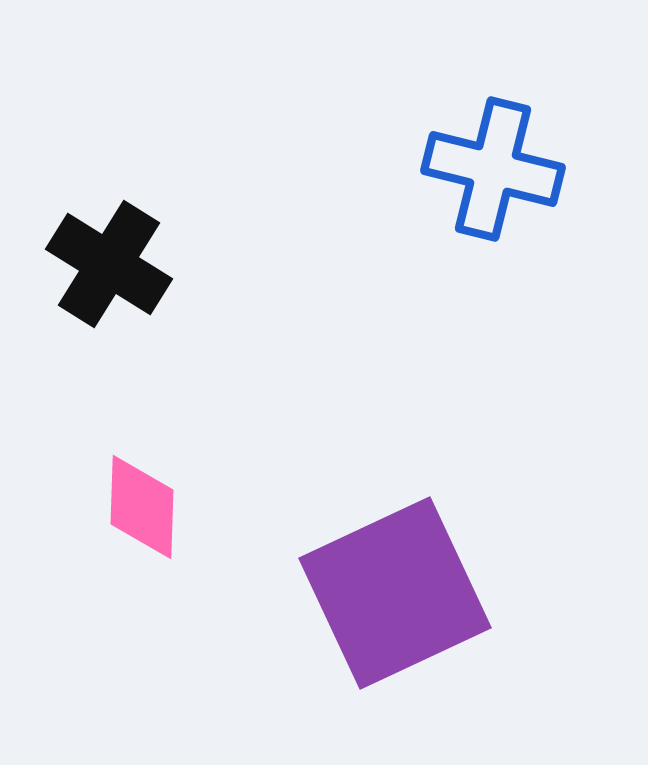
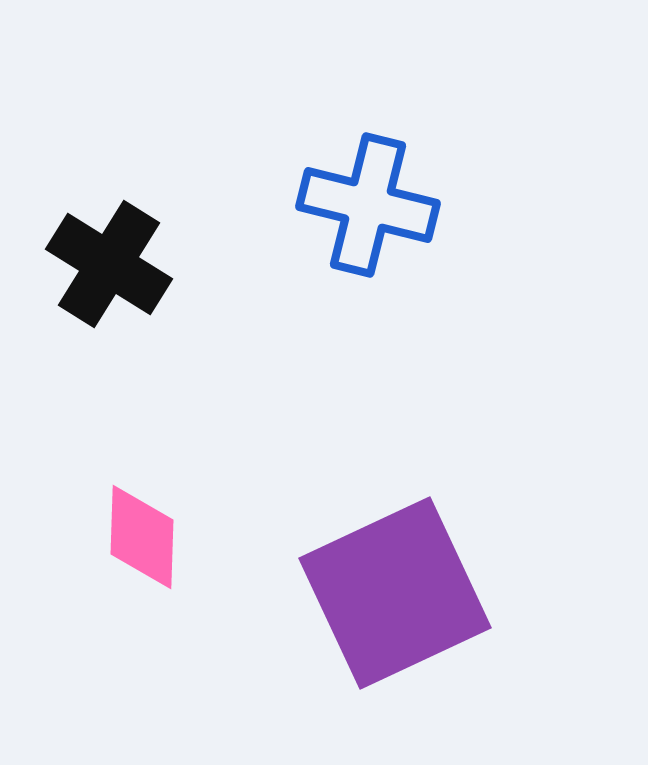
blue cross: moved 125 px left, 36 px down
pink diamond: moved 30 px down
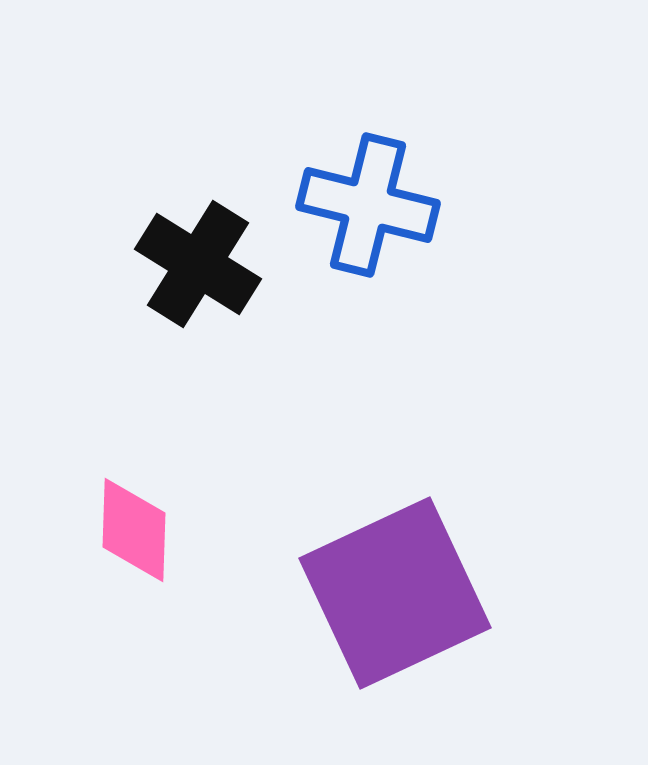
black cross: moved 89 px right
pink diamond: moved 8 px left, 7 px up
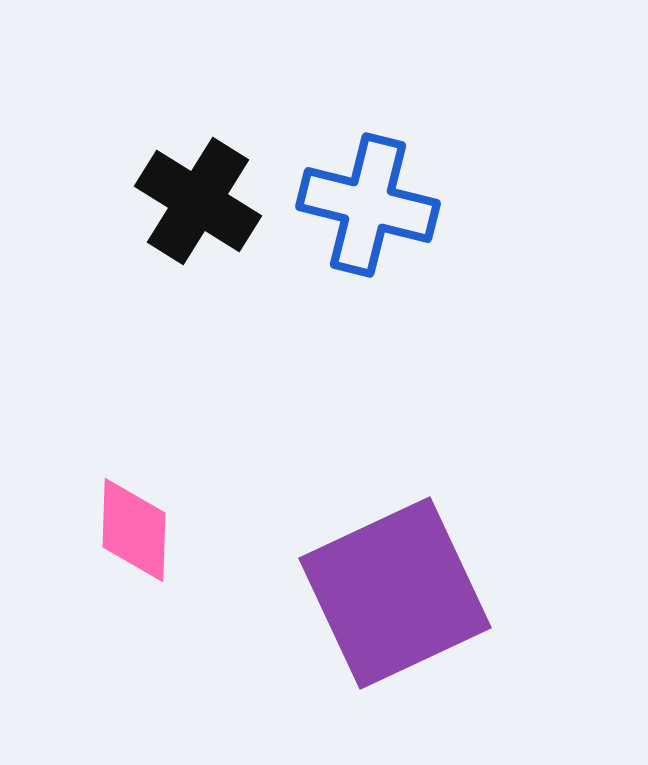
black cross: moved 63 px up
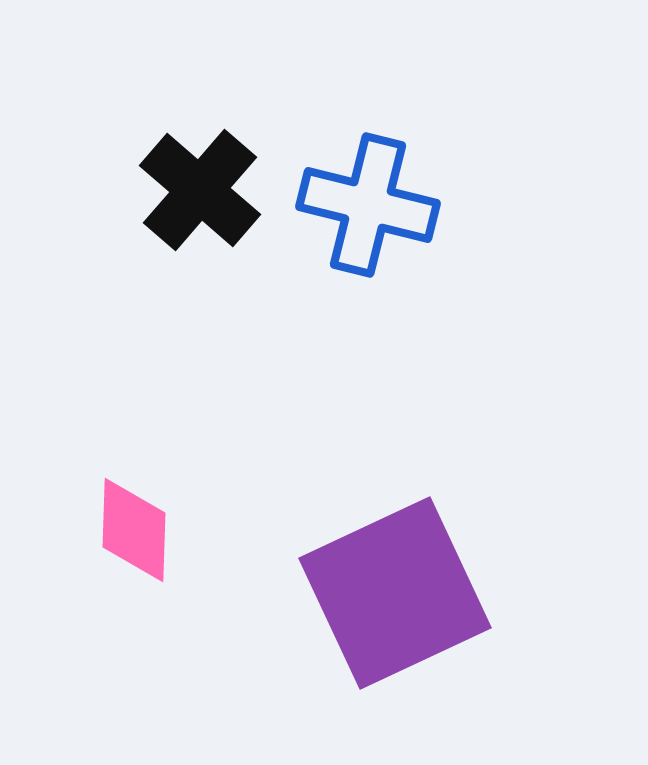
black cross: moved 2 px right, 11 px up; rotated 9 degrees clockwise
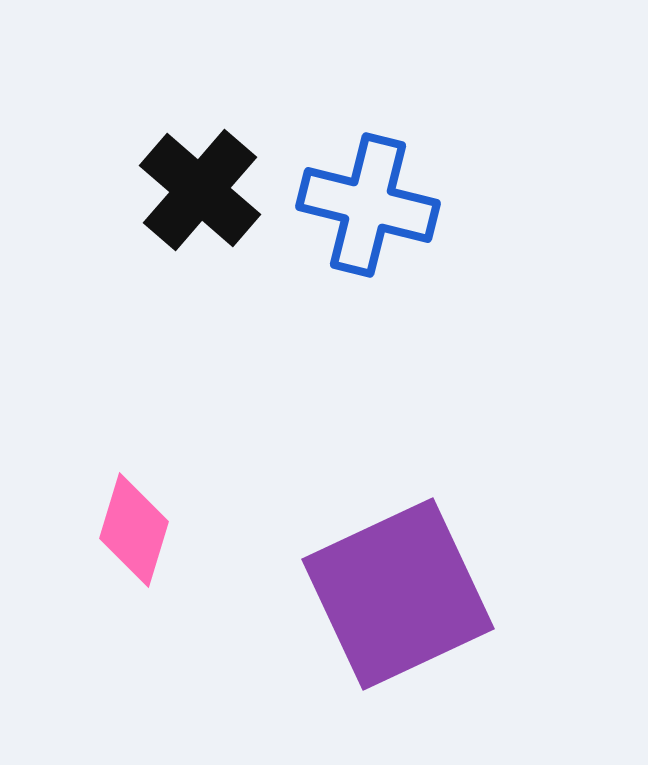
pink diamond: rotated 15 degrees clockwise
purple square: moved 3 px right, 1 px down
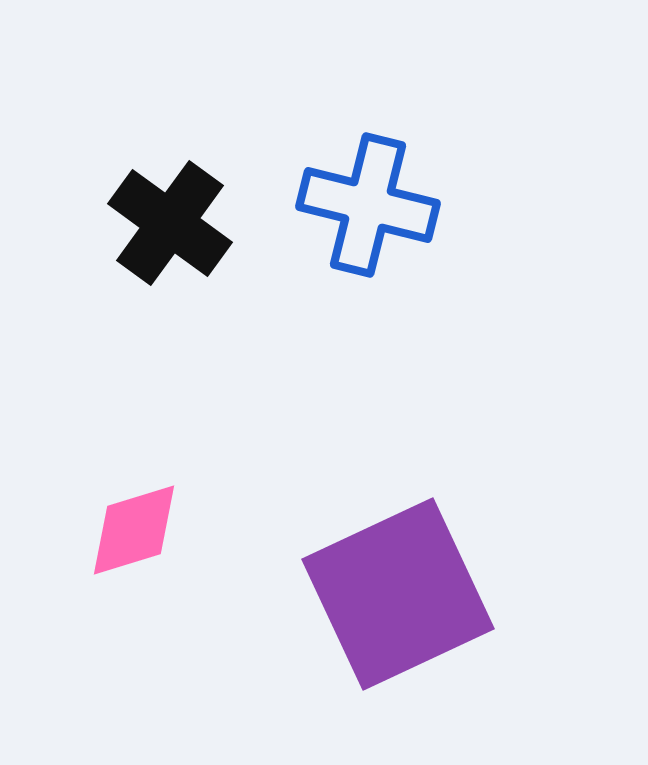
black cross: moved 30 px left, 33 px down; rotated 5 degrees counterclockwise
pink diamond: rotated 56 degrees clockwise
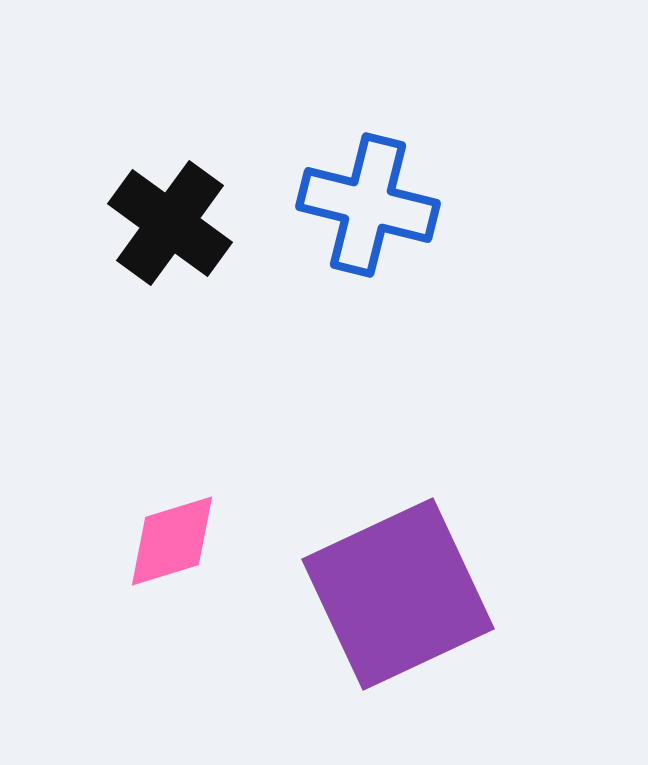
pink diamond: moved 38 px right, 11 px down
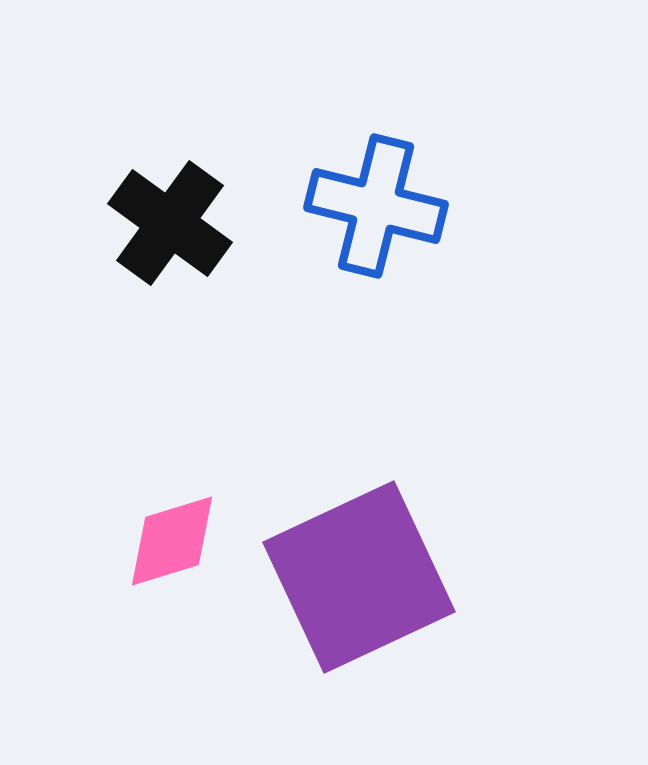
blue cross: moved 8 px right, 1 px down
purple square: moved 39 px left, 17 px up
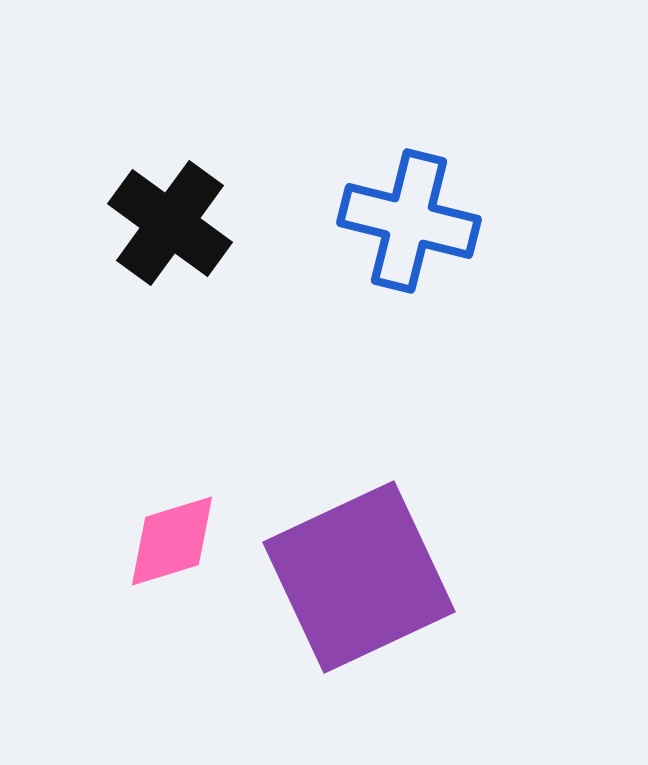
blue cross: moved 33 px right, 15 px down
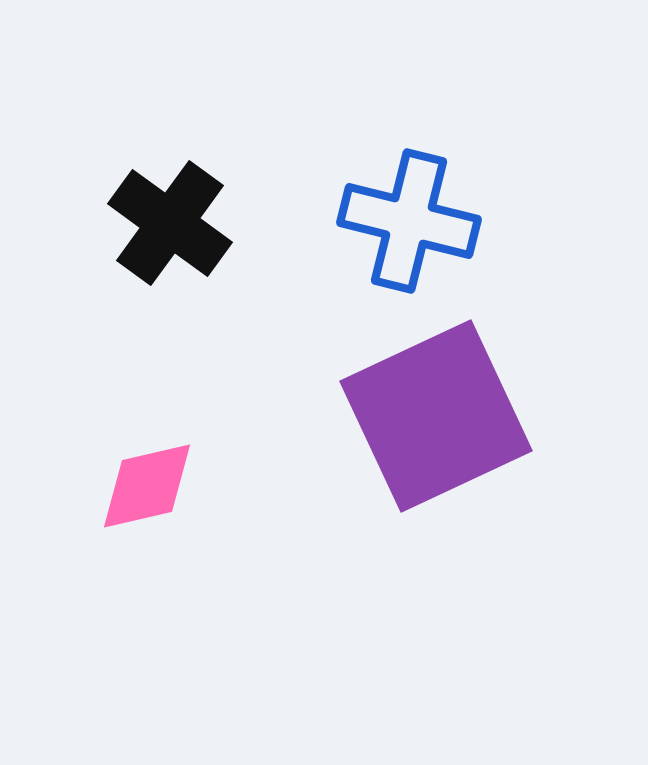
pink diamond: moved 25 px left, 55 px up; rotated 4 degrees clockwise
purple square: moved 77 px right, 161 px up
